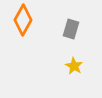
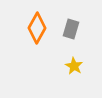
orange diamond: moved 14 px right, 8 px down
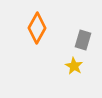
gray rectangle: moved 12 px right, 11 px down
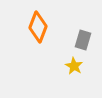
orange diamond: moved 1 px right, 1 px up; rotated 8 degrees counterclockwise
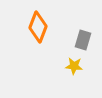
yellow star: rotated 24 degrees counterclockwise
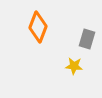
gray rectangle: moved 4 px right, 1 px up
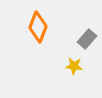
gray rectangle: rotated 24 degrees clockwise
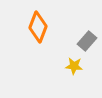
gray rectangle: moved 2 px down
